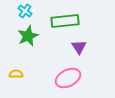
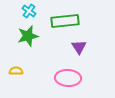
cyan cross: moved 4 px right
green star: rotated 10 degrees clockwise
yellow semicircle: moved 3 px up
pink ellipse: rotated 30 degrees clockwise
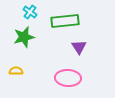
cyan cross: moved 1 px right, 1 px down
green star: moved 4 px left, 1 px down
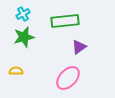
cyan cross: moved 7 px left, 2 px down; rotated 24 degrees clockwise
purple triangle: rotated 28 degrees clockwise
pink ellipse: rotated 50 degrees counterclockwise
